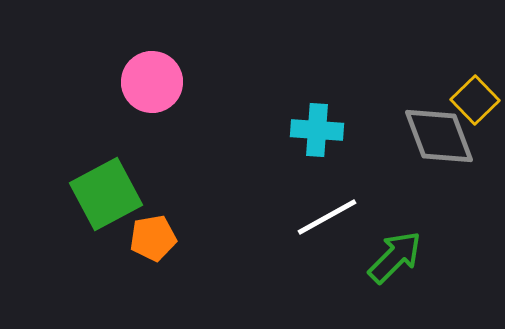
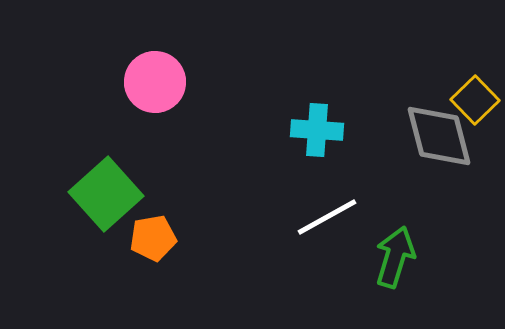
pink circle: moved 3 px right
gray diamond: rotated 6 degrees clockwise
green square: rotated 14 degrees counterclockwise
green arrow: rotated 28 degrees counterclockwise
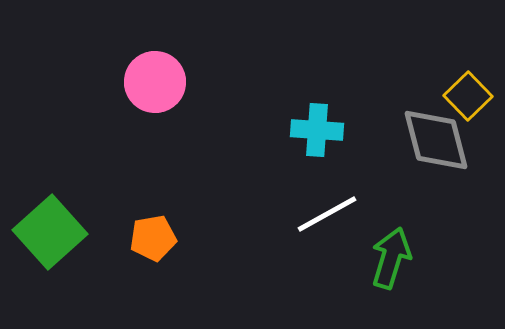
yellow square: moved 7 px left, 4 px up
gray diamond: moved 3 px left, 4 px down
green square: moved 56 px left, 38 px down
white line: moved 3 px up
green arrow: moved 4 px left, 1 px down
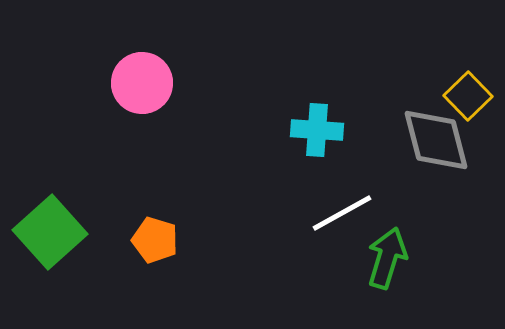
pink circle: moved 13 px left, 1 px down
white line: moved 15 px right, 1 px up
orange pentagon: moved 2 px right, 2 px down; rotated 27 degrees clockwise
green arrow: moved 4 px left
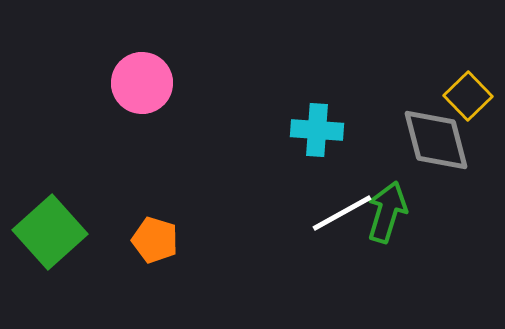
green arrow: moved 46 px up
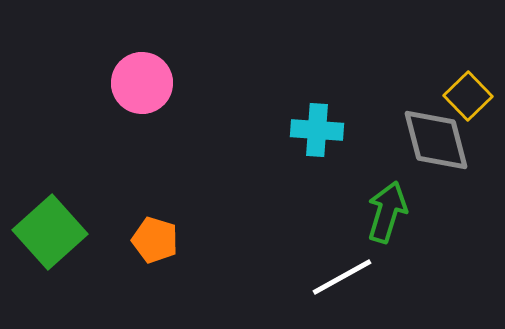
white line: moved 64 px down
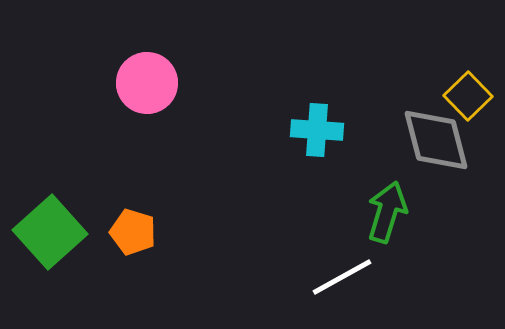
pink circle: moved 5 px right
orange pentagon: moved 22 px left, 8 px up
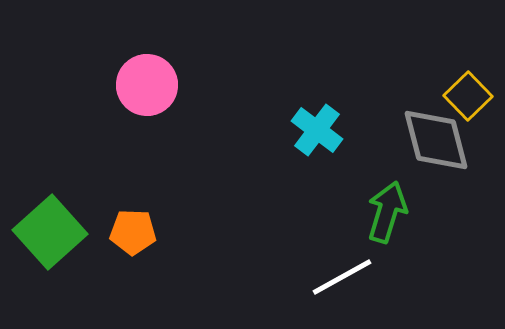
pink circle: moved 2 px down
cyan cross: rotated 33 degrees clockwise
orange pentagon: rotated 15 degrees counterclockwise
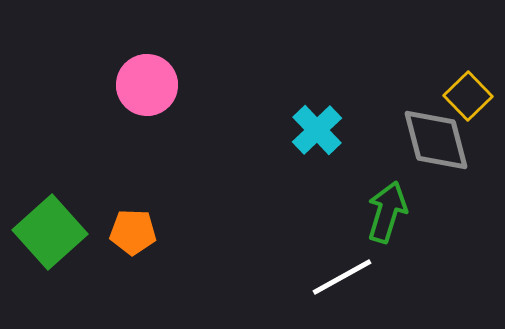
cyan cross: rotated 9 degrees clockwise
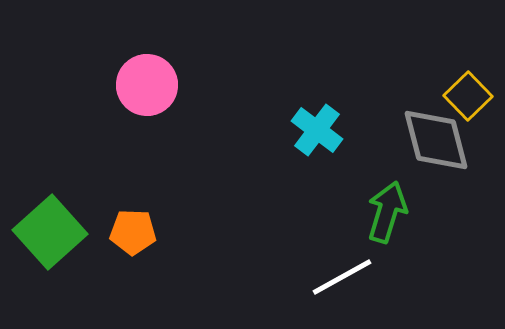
cyan cross: rotated 9 degrees counterclockwise
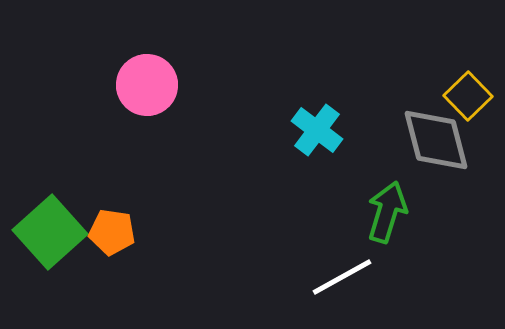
orange pentagon: moved 21 px left; rotated 6 degrees clockwise
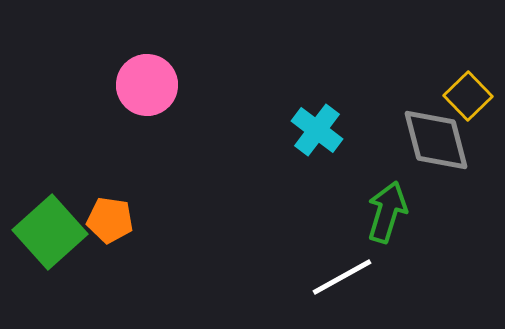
orange pentagon: moved 2 px left, 12 px up
